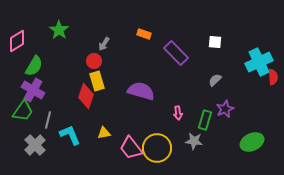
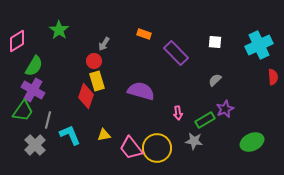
cyan cross: moved 17 px up
green rectangle: rotated 42 degrees clockwise
yellow triangle: moved 2 px down
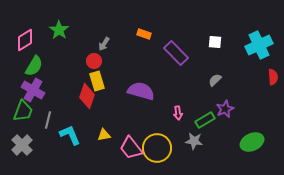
pink diamond: moved 8 px right, 1 px up
red diamond: moved 1 px right
green trapezoid: rotated 15 degrees counterclockwise
gray cross: moved 13 px left
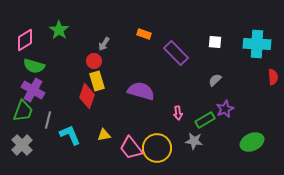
cyan cross: moved 2 px left, 1 px up; rotated 28 degrees clockwise
green semicircle: rotated 75 degrees clockwise
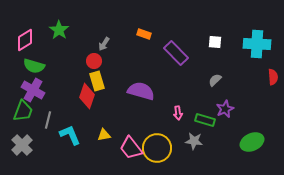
green rectangle: rotated 48 degrees clockwise
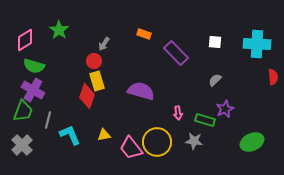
yellow circle: moved 6 px up
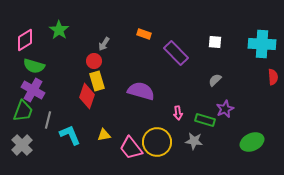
cyan cross: moved 5 px right
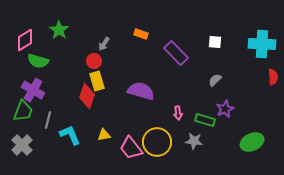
orange rectangle: moved 3 px left
green semicircle: moved 4 px right, 5 px up
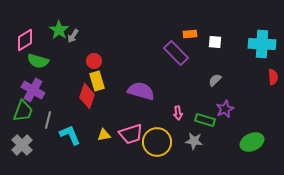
orange rectangle: moved 49 px right; rotated 24 degrees counterclockwise
gray arrow: moved 31 px left, 8 px up
pink trapezoid: moved 14 px up; rotated 70 degrees counterclockwise
